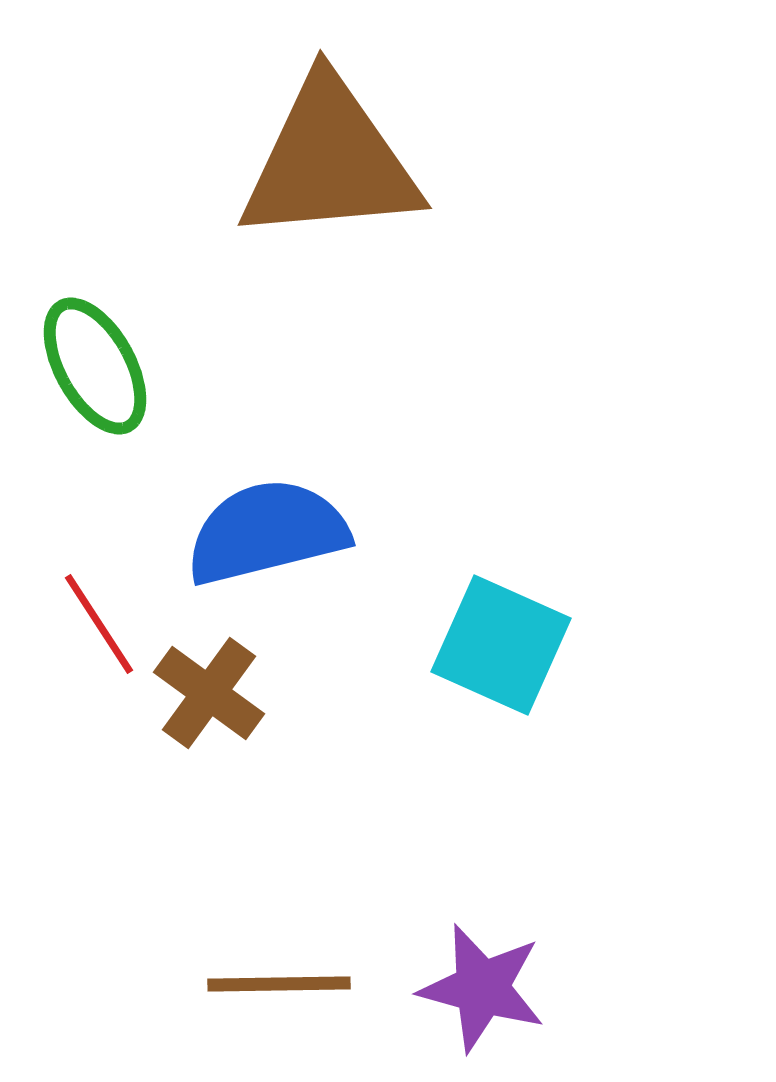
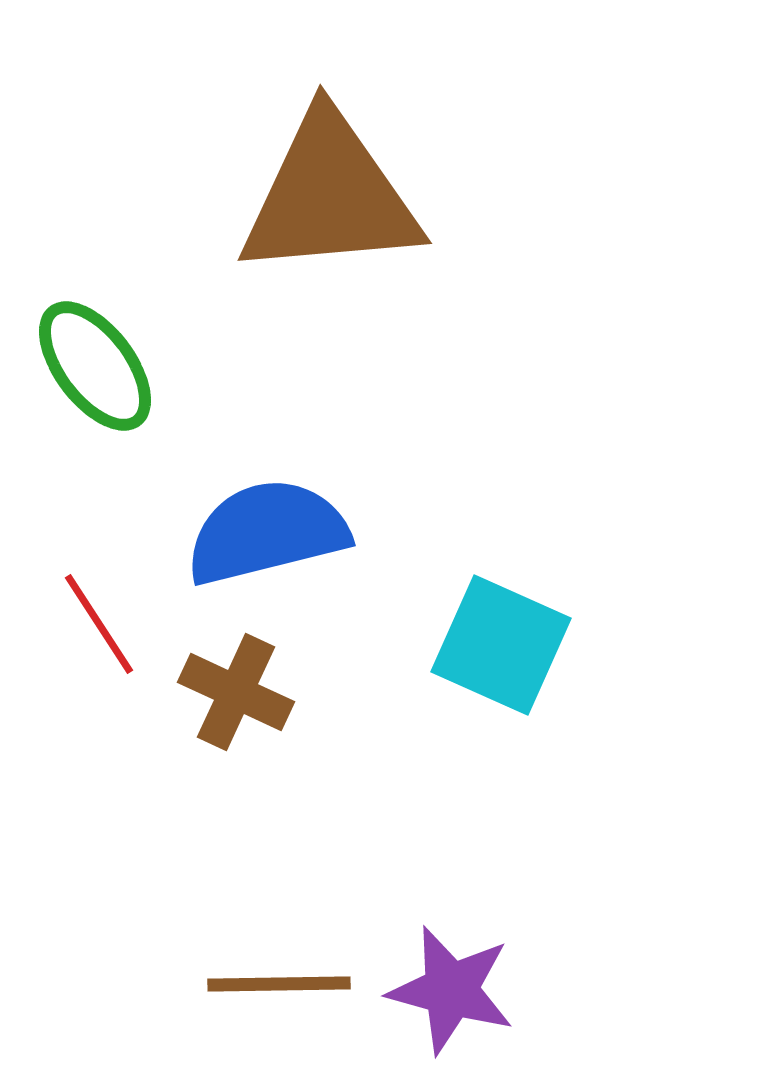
brown triangle: moved 35 px down
green ellipse: rotated 8 degrees counterclockwise
brown cross: moved 27 px right, 1 px up; rotated 11 degrees counterclockwise
purple star: moved 31 px left, 2 px down
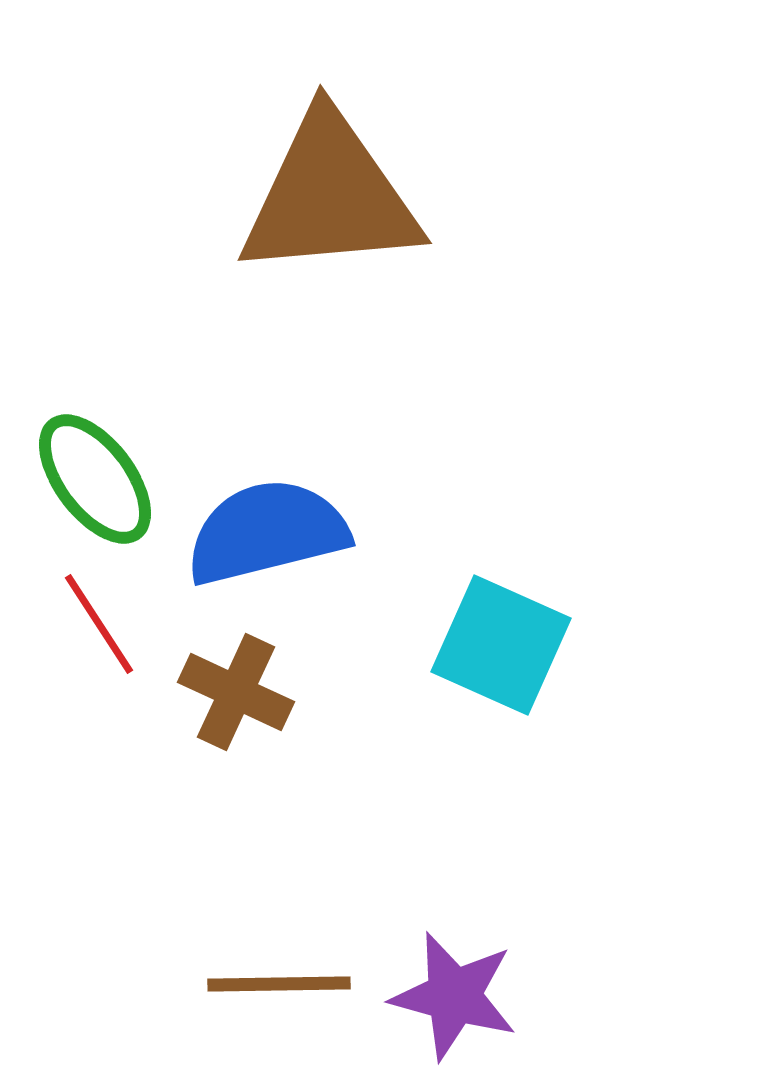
green ellipse: moved 113 px down
purple star: moved 3 px right, 6 px down
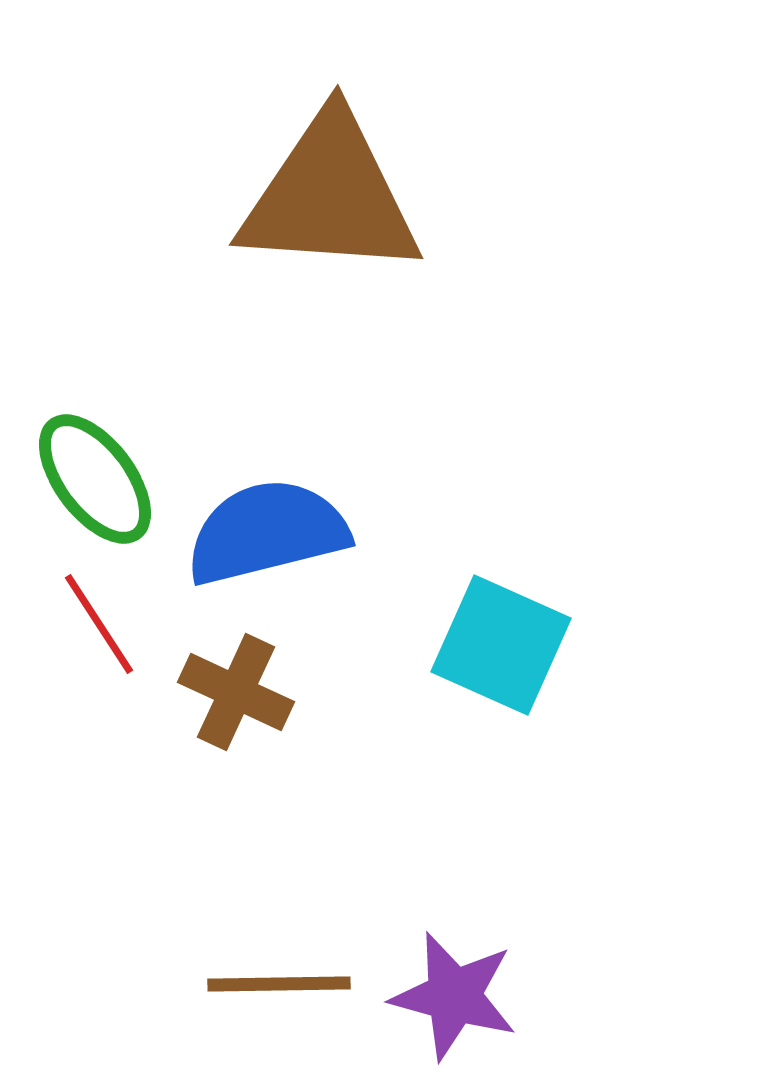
brown triangle: rotated 9 degrees clockwise
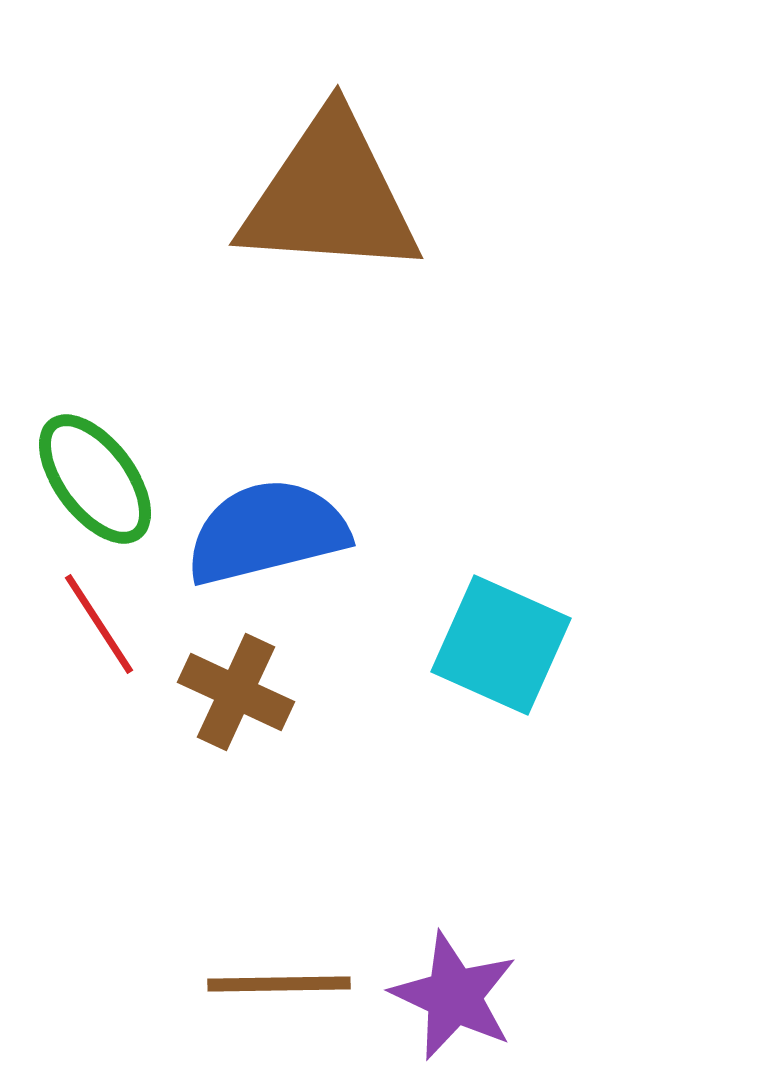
purple star: rotated 10 degrees clockwise
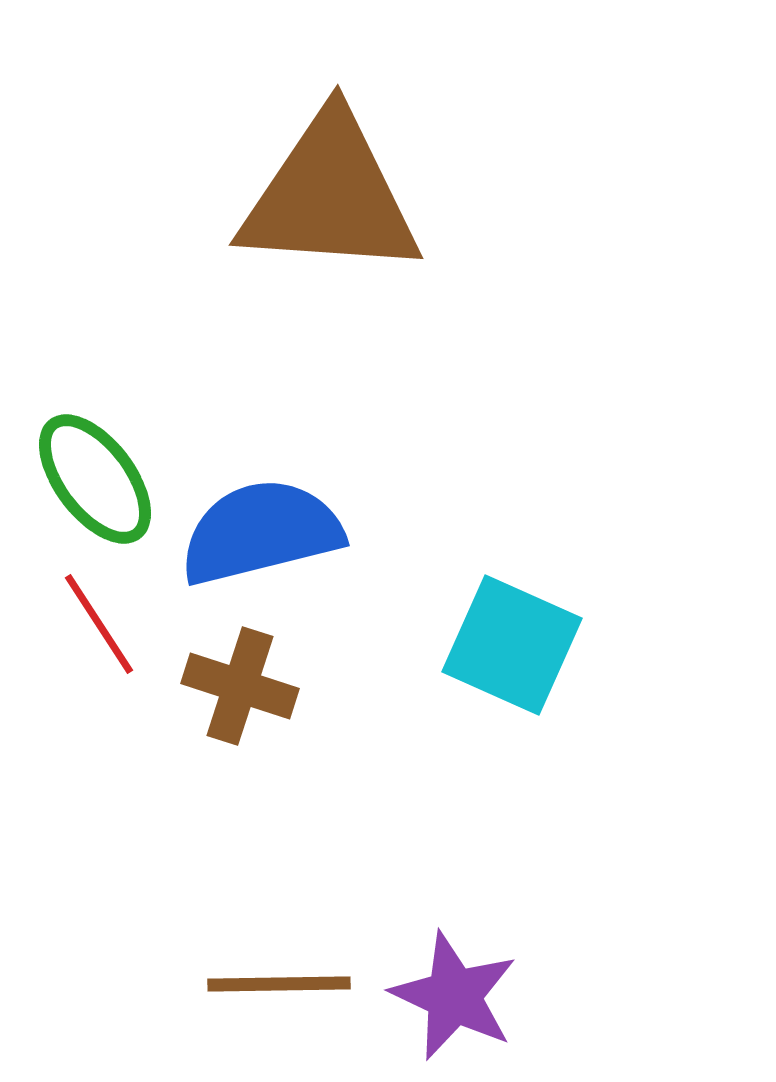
blue semicircle: moved 6 px left
cyan square: moved 11 px right
brown cross: moved 4 px right, 6 px up; rotated 7 degrees counterclockwise
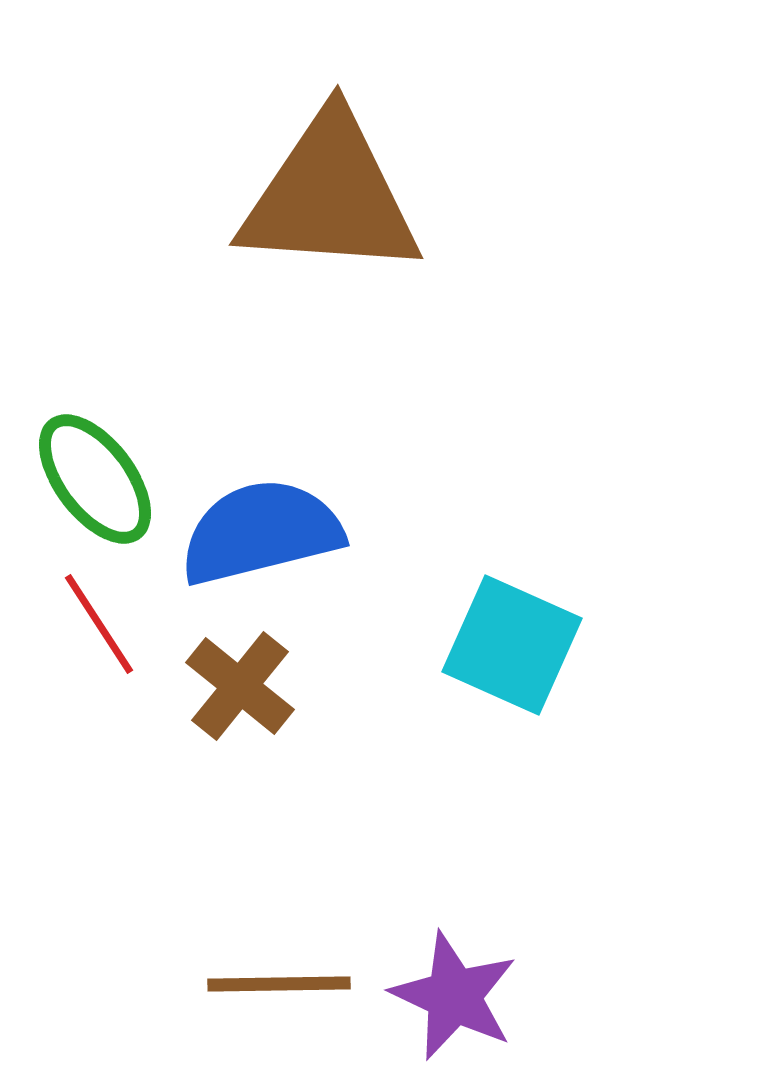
brown cross: rotated 21 degrees clockwise
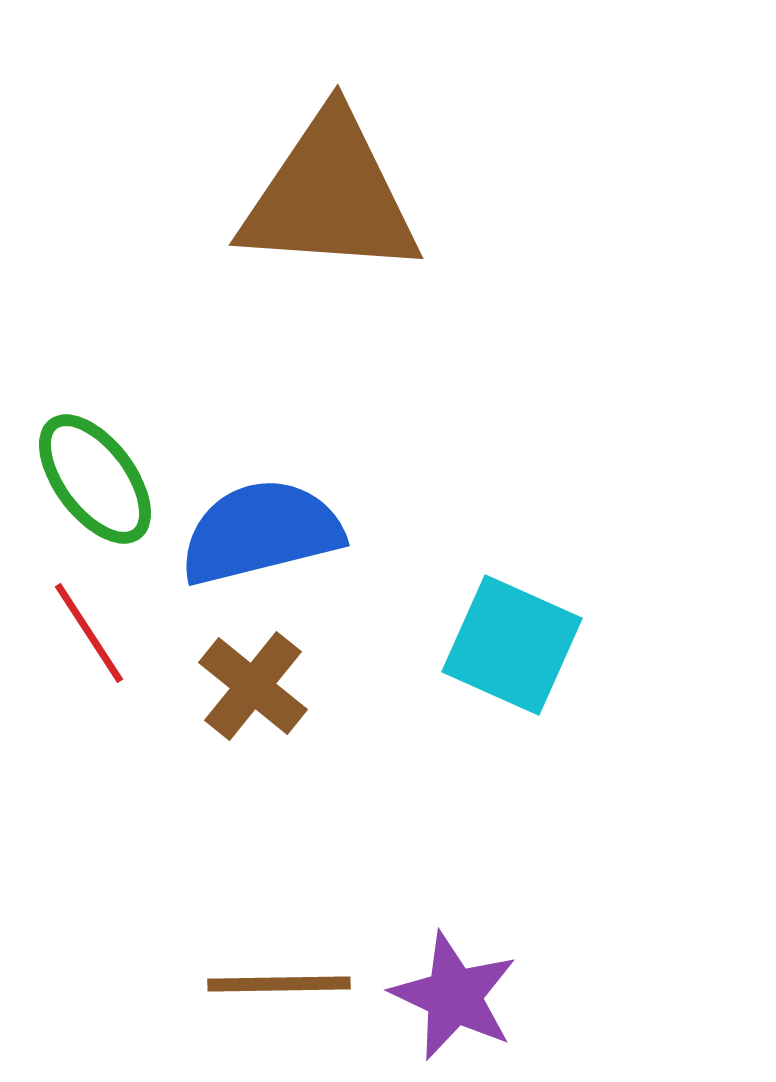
red line: moved 10 px left, 9 px down
brown cross: moved 13 px right
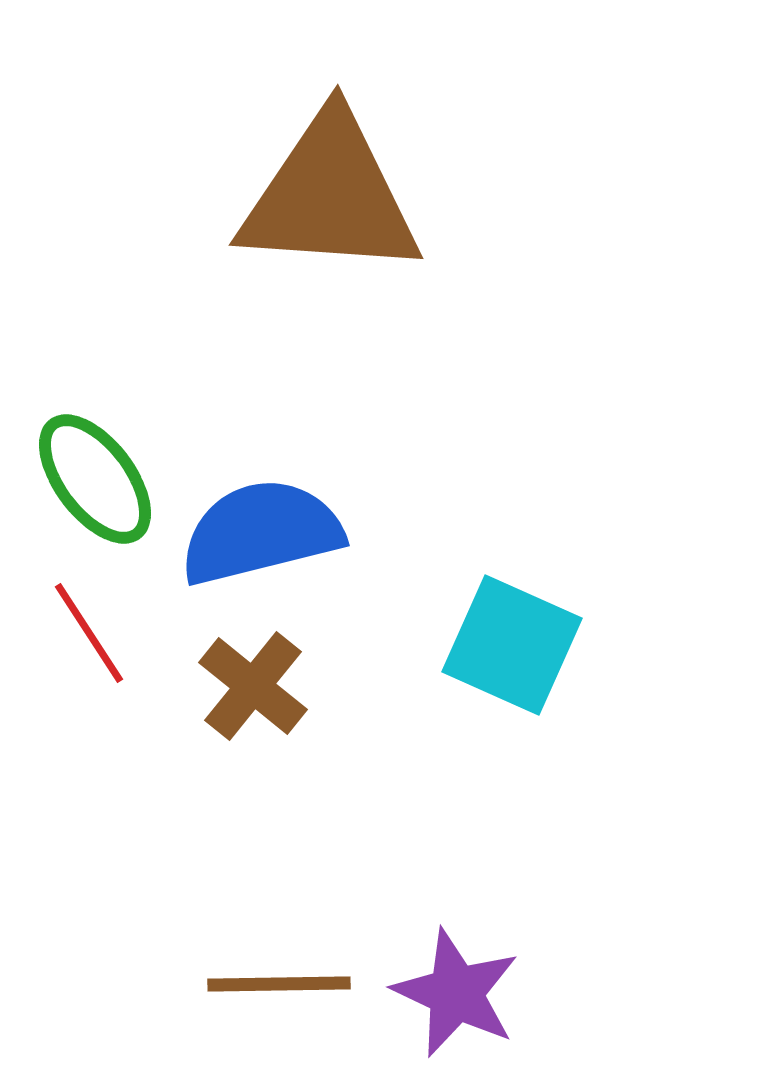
purple star: moved 2 px right, 3 px up
